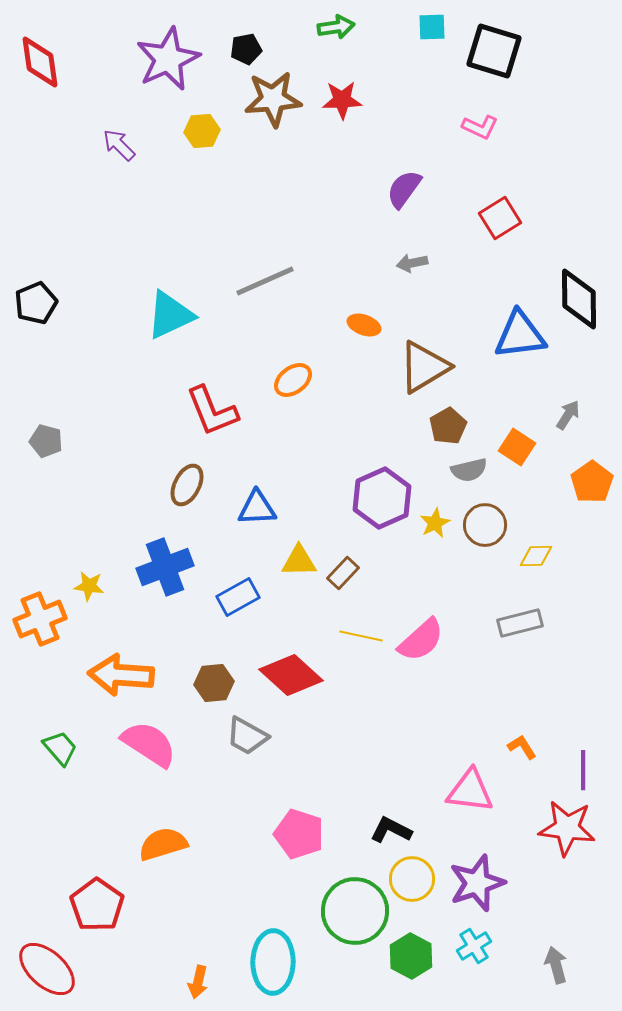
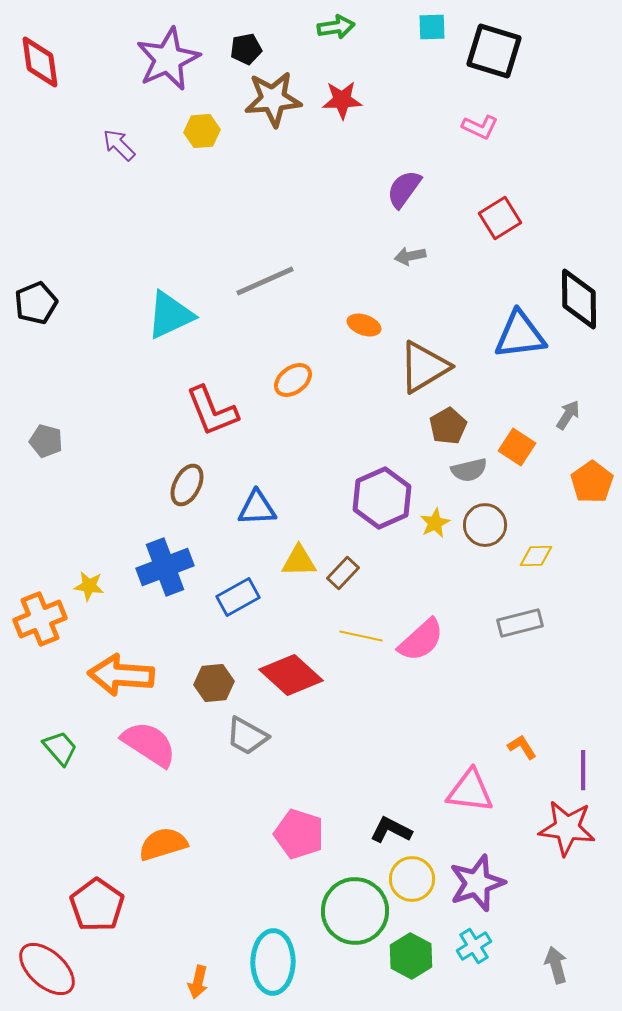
gray arrow at (412, 263): moved 2 px left, 7 px up
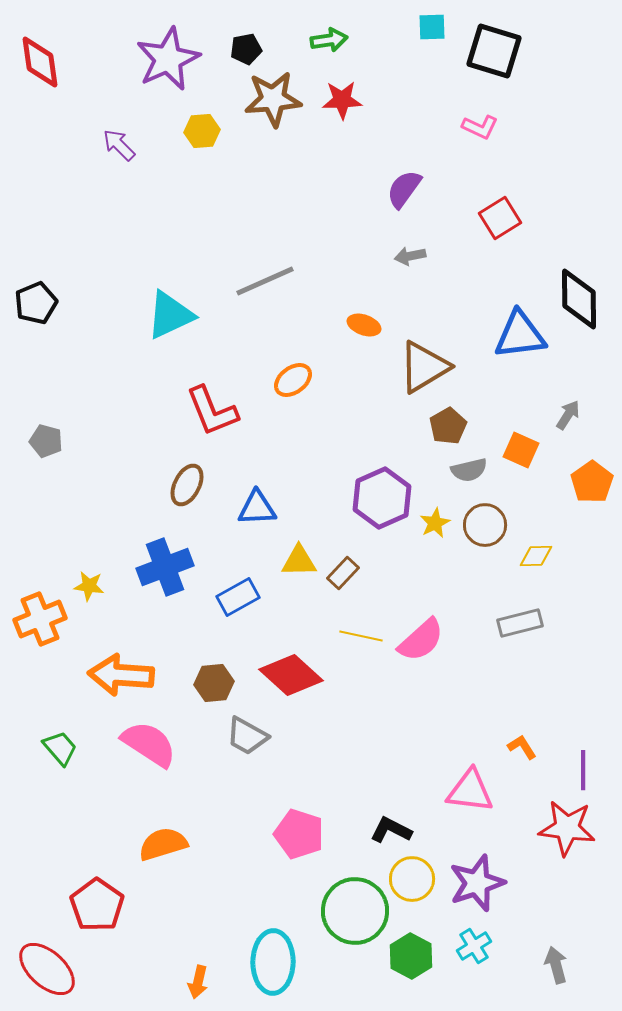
green arrow at (336, 27): moved 7 px left, 13 px down
orange square at (517, 447): moved 4 px right, 3 px down; rotated 9 degrees counterclockwise
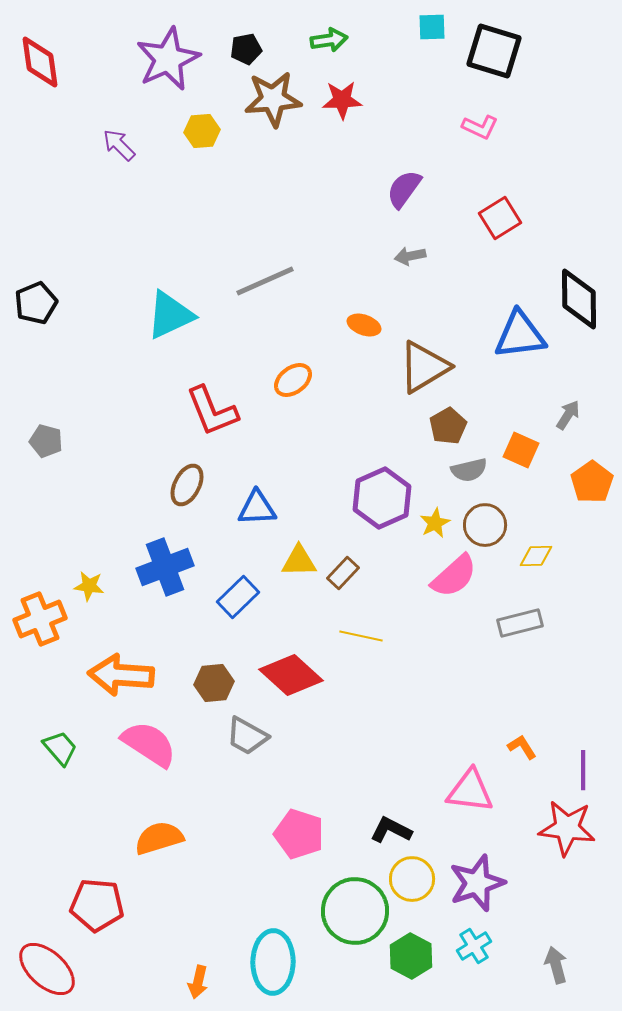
blue rectangle at (238, 597): rotated 15 degrees counterclockwise
pink semicircle at (421, 640): moved 33 px right, 64 px up
orange semicircle at (163, 844): moved 4 px left, 6 px up
red pentagon at (97, 905): rotated 30 degrees counterclockwise
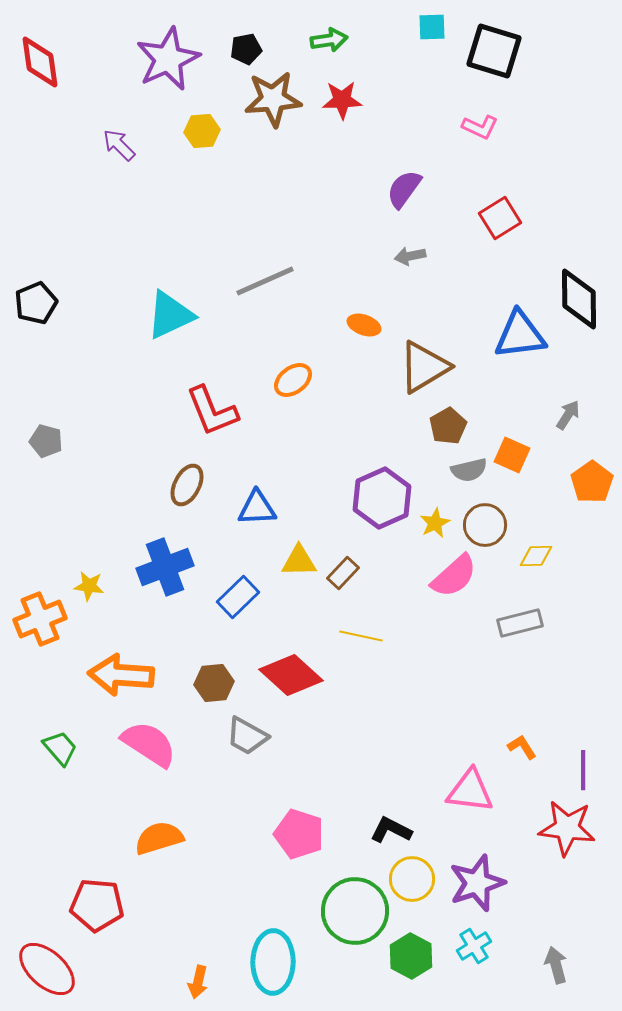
orange square at (521, 450): moved 9 px left, 5 px down
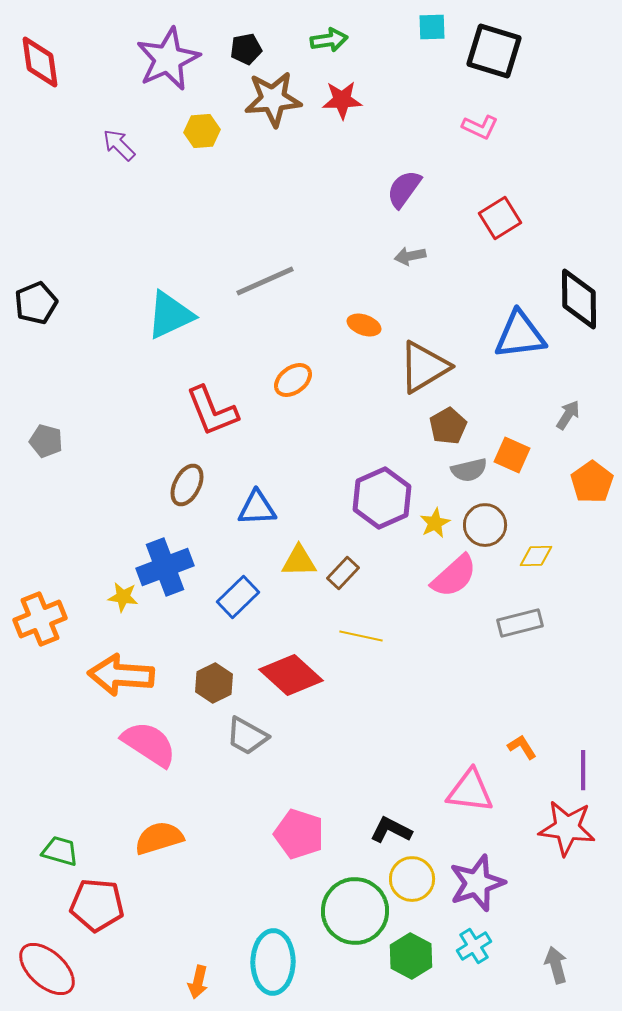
yellow star at (89, 586): moved 34 px right, 11 px down
brown hexagon at (214, 683): rotated 21 degrees counterclockwise
green trapezoid at (60, 748): moved 103 px down; rotated 33 degrees counterclockwise
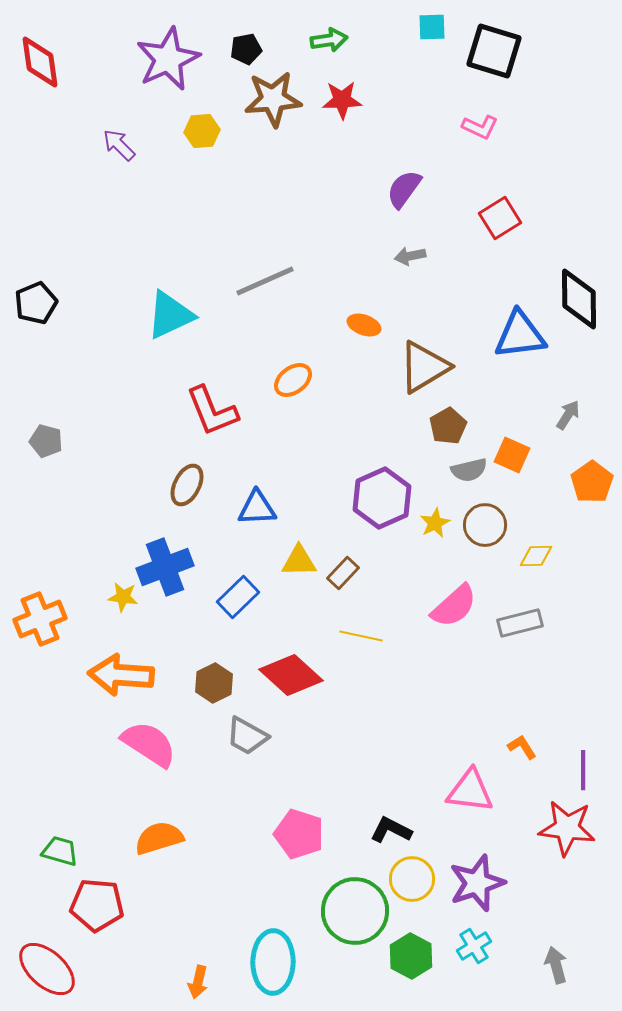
pink semicircle at (454, 576): moved 30 px down
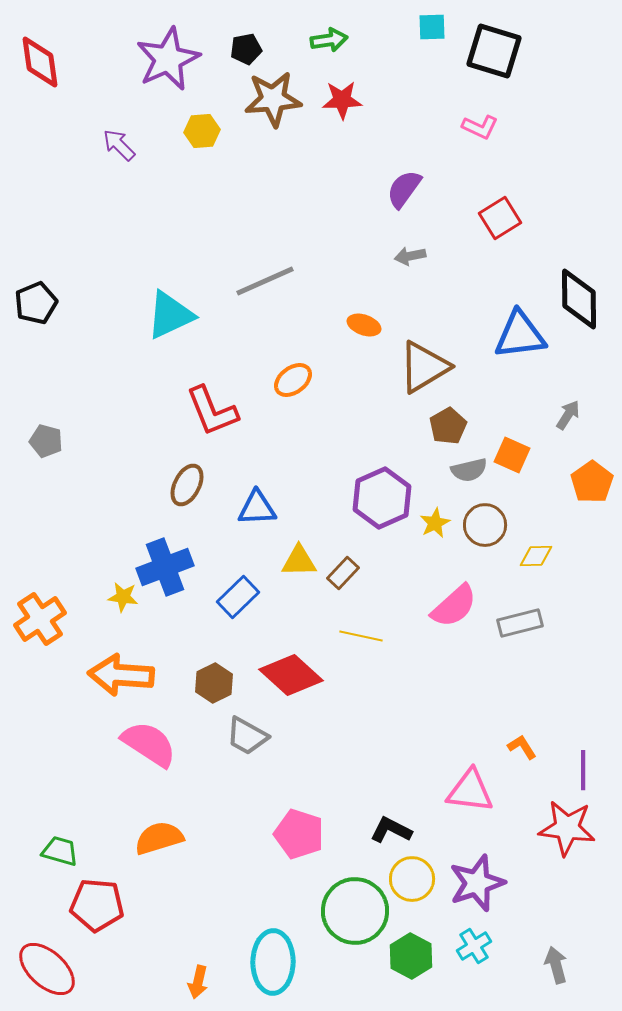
orange cross at (40, 619): rotated 12 degrees counterclockwise
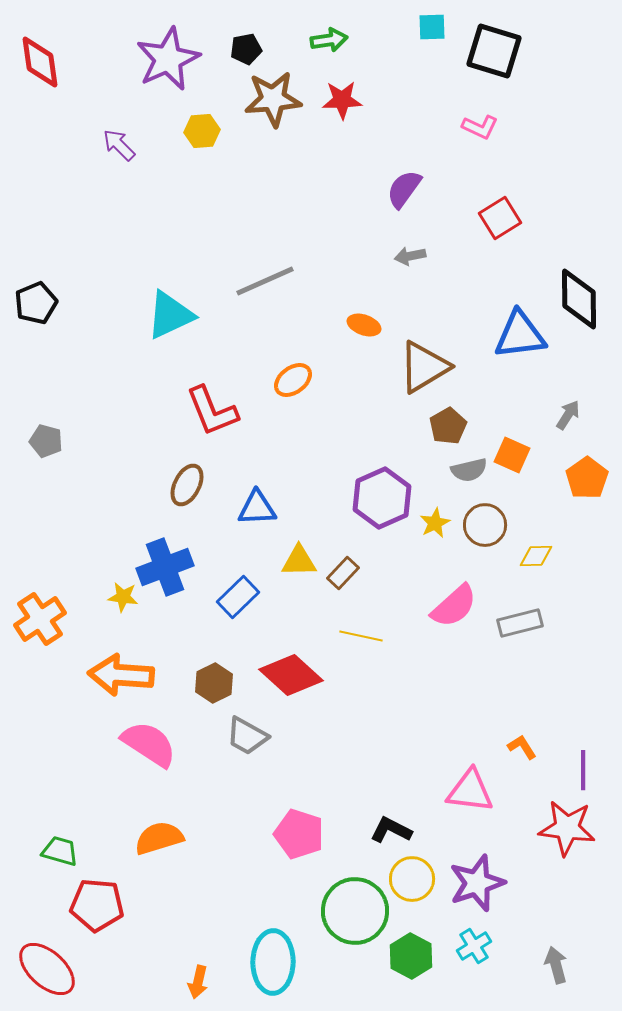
orange pentagon at (592, 482): moved 5 px left, 4 px up
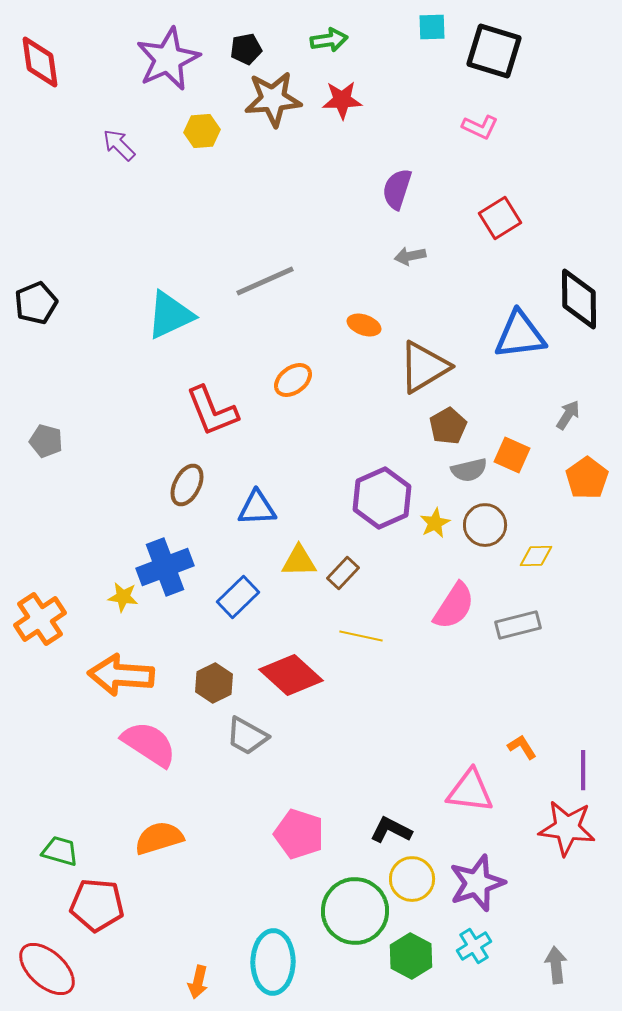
purple semicircle at (404, 189): moved 7 px left; rotated 18 degrees counterclockwise
pink semicircle at (454, 606): rotated 15 degrees counterclockwise
gray rectangle at (520, 623): moved 2 px left, 2 px down
gray arrow at (556, 965): rotated 9 degrees clockwise
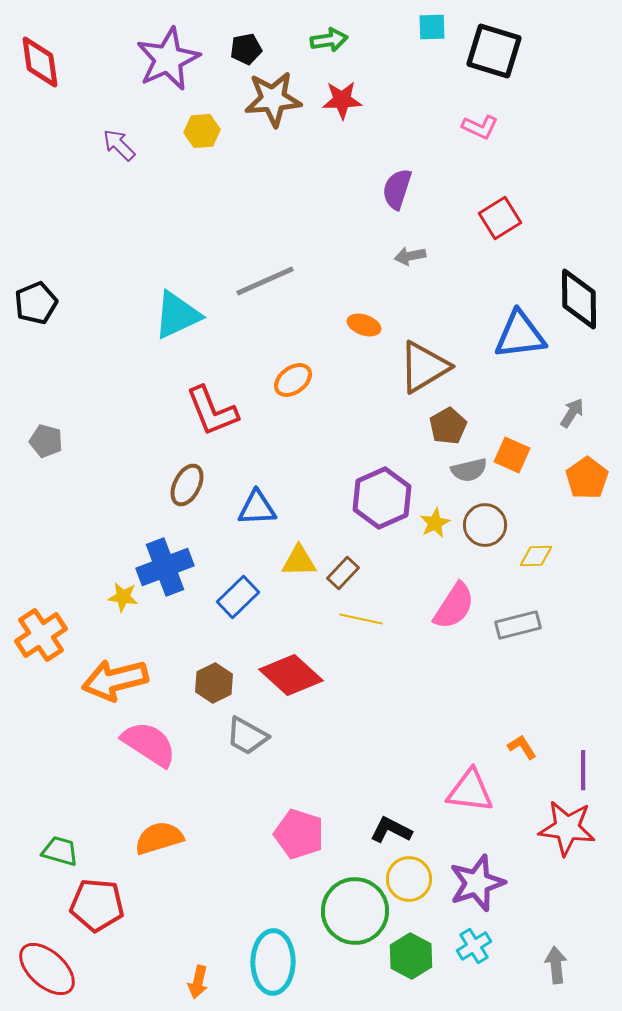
cyan triangle at (170, 315): moved 7 px right
gray arrow at (568, 415): moved 4 px right, 2 px up
orange cross at (40, 619): moved 1 px right, 16 px down
yellow line at (361, 636): moved 17 px up
orange arrow at (121, 675): moved 6 px left, 5 px down; rotated 18 degrees counterclockwise
yellow circle at (412, 879): moved 3 px left
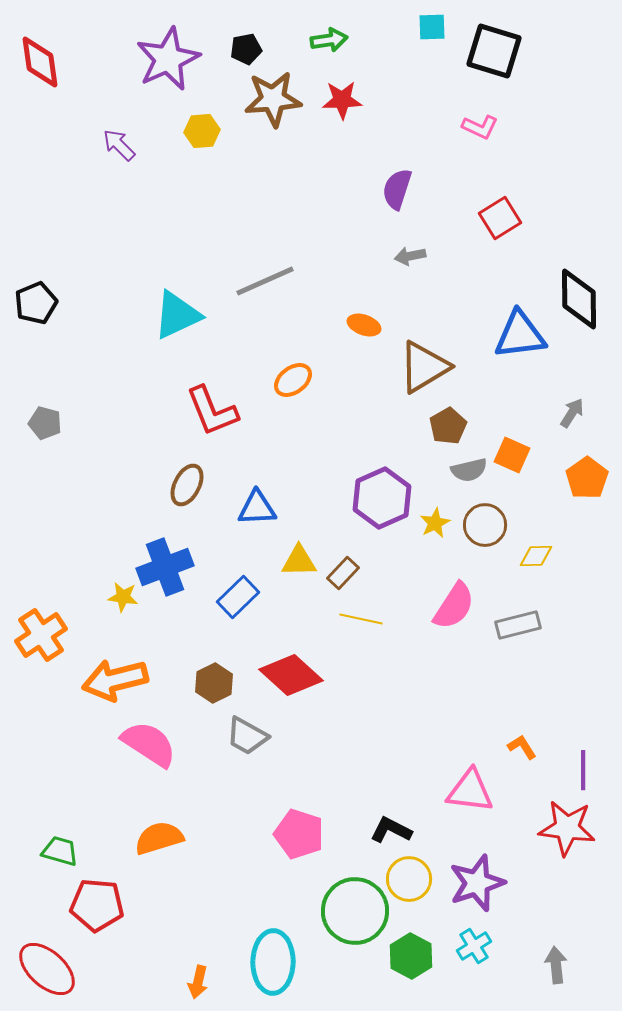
gray pentagon at (46, 441): moved 1 px left, 18 px up
